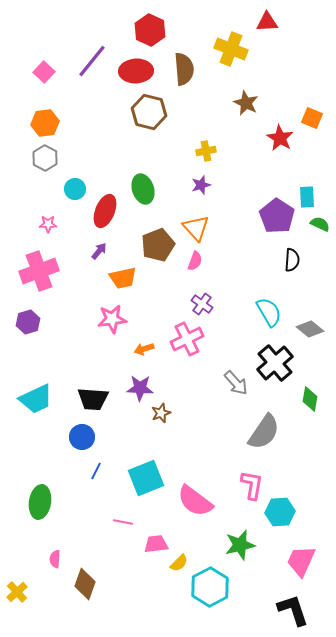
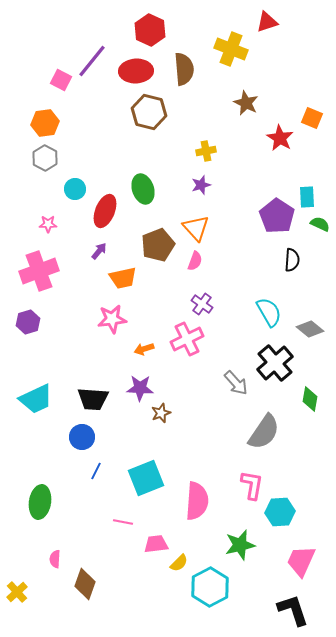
red triangle at (267, 22): rotated 15 degrees counterclockwise
pink square at (44, 72): moved 17 px right, 8 px down; rotated 15 degrees counterclockwise
pink semicircle at (195, 501): moved 2 px right; rotated 123 degrees counterclockwise
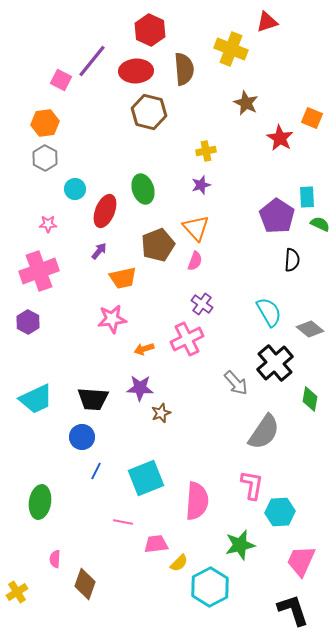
purple hexagon at (28, 322): rotated 15 degrees counterclockwise
yellow cross at (17, 592): rotated 10 degrees clockwise
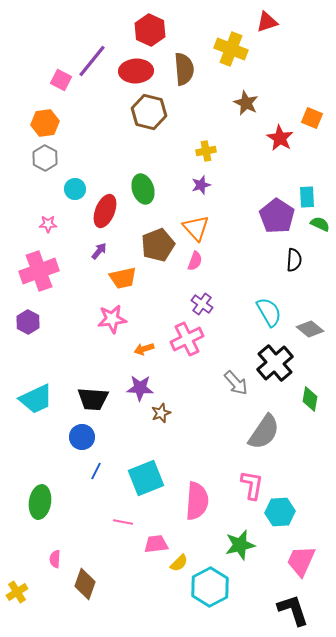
black semicircle at (292, 260): moved 2 px right
